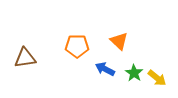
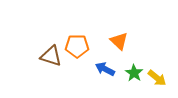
brown triangle: moved 26 px right, 2 px up; rotated 25 degrees clockwise
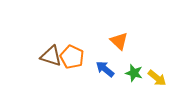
orange pentagon: moved 5 px left, 11 px down; rotated 25 degrees clockwise
blue arrow: rotated 12 degrees clockwise
green star: rotated 18 degrees counterclockwise
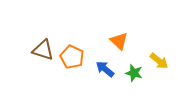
brown triangle: moved 8 px left, 6 px up
yellow arrow: moved 2 px right, 17 px up
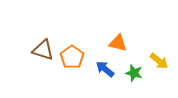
orange triangle: moved 1 px left, 2 px down; rotated 30 degrees counterclockwise
orange pentagon: rotated 10 degrees clockwise
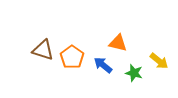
blue arrow: moved 2 px left, 4 px up
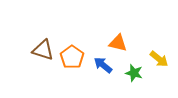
yellow arrow: moved 2 px up
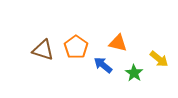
orange pentagon: moved 4 px right, 10 px up
green star: rotated 18 degrees clockwise
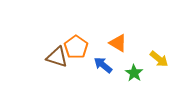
orange triangle: rotated 18 degrees clockwise
brown triangle: moved 14 px right, 7 px down
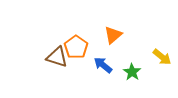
orange triangle: moved 5 px left, 8 px up; rotated 48 degrees clockwise
yellow arrow: moved 3 px right, 2 px up
green star: moved 2 px left, 1 px up
